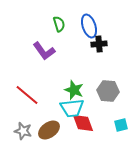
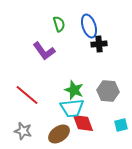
brown ellipse: moved 10 px right, 4 px down
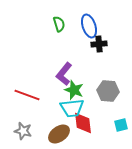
purple L-shape: moved 20 px right, 23 px down; rotated 75 degrees clockwise
red line: rotated 20 degrees counterclockwise
red diamond: rotated 15 degrees clockwise
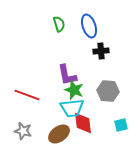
black cross: moved 2 px right, 7 px down
purple L-shape: moved 3 px right, 1 px down; rotated 50 degrees counterclockwise
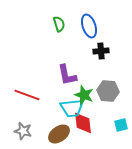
green star: moved 10 px right, 5 px down
